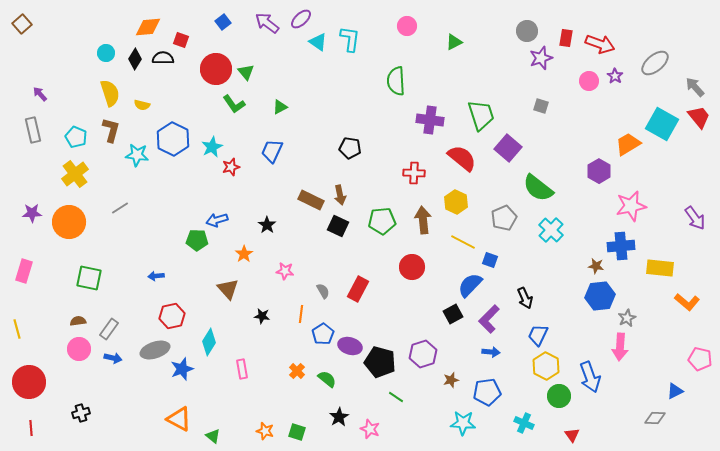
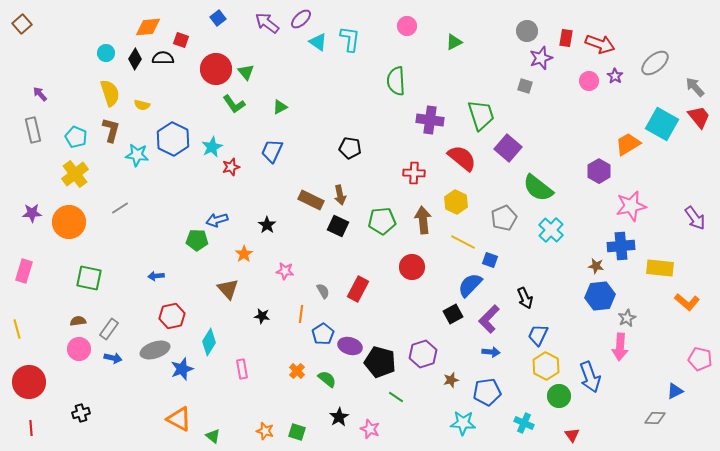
blue square at (223, 22): moved 5 px left, 4 px up
gray square at (541, 106): moved 16 px left, 20 px up
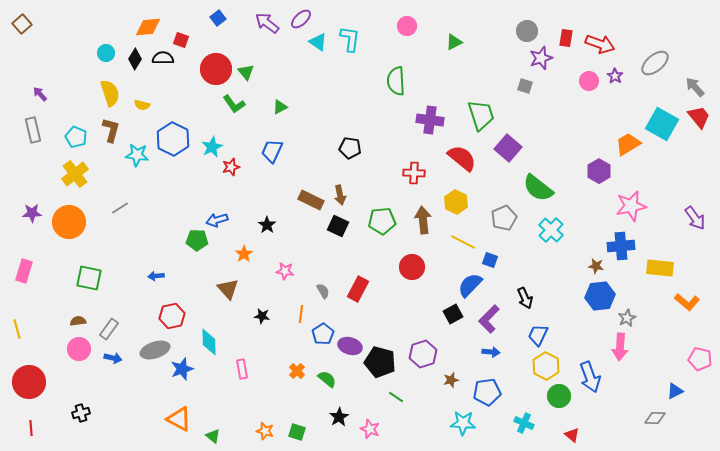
cyan diamond at (209, 342): rotated 32 degrees counterclockwise
red triangle at (572, 435): rotated 14 degrees counterclockwise
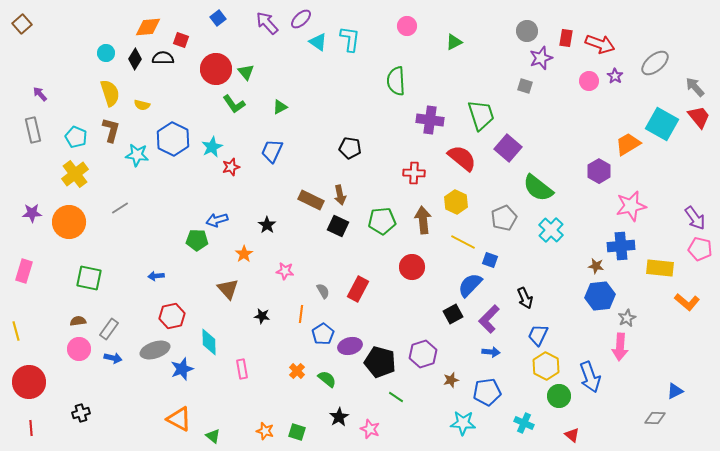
purple arrow at (267, 23): rotated 10 degrees clockwise
yellow line at (17, 329): moved 1 px left, 2 px down
purple ellipse at (350, 346): rotated 30 degrees counterclockwise
pink pentagon at (700, 359): moved 110 px up
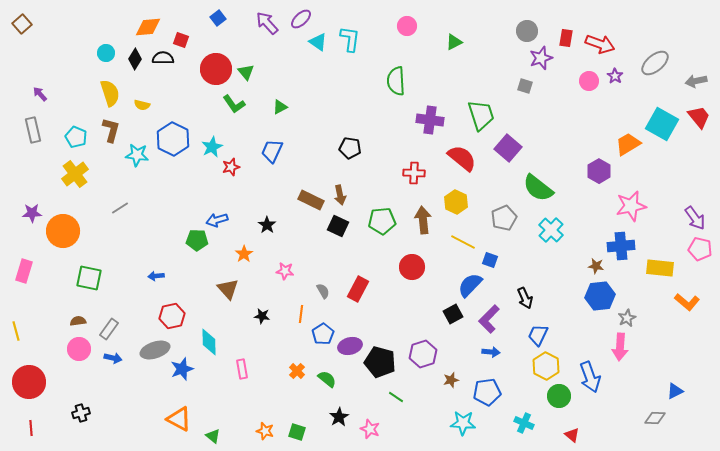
gray arrow at (695, 87): moved 1 px right, 6 px up; rotated 60 degrees counterclockwise
orange circle at (69, 222): moved 6 px left, 9 px down
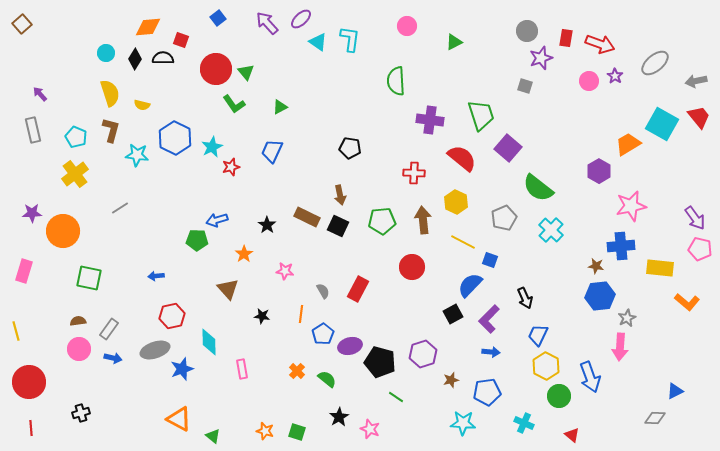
blue hexagon at (173, 139): moved 2 px right, 1 px up
brown rectangle at (311, 200): moved 4 px left, 17 px down
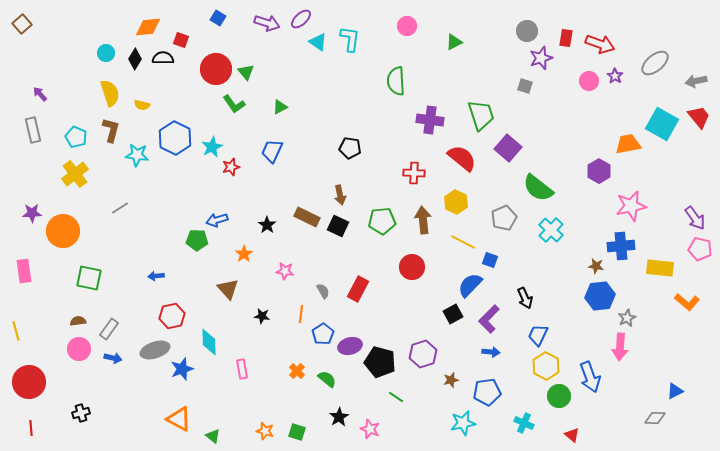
blue square at (218, 18): rotated 21 degrees counterclockwise
purple arrow at (267, 23): rotated 150 degrees clockwise
orange trapezoid at (628, 144): rotated 20 degrees clockwise
pink rectangle at (24, 271): rotated 25 degrees counterclockwise
cyan star at (463, 423): rotated 15 degrees counterclockwise
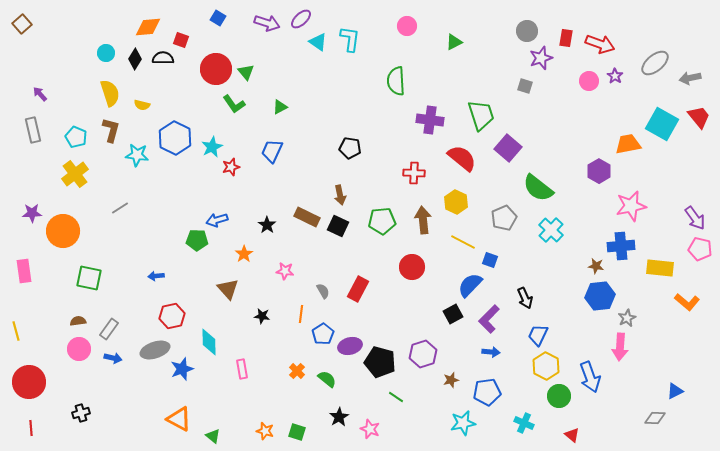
gray arrow at (696, 81): moved 6 px left, 3 px up
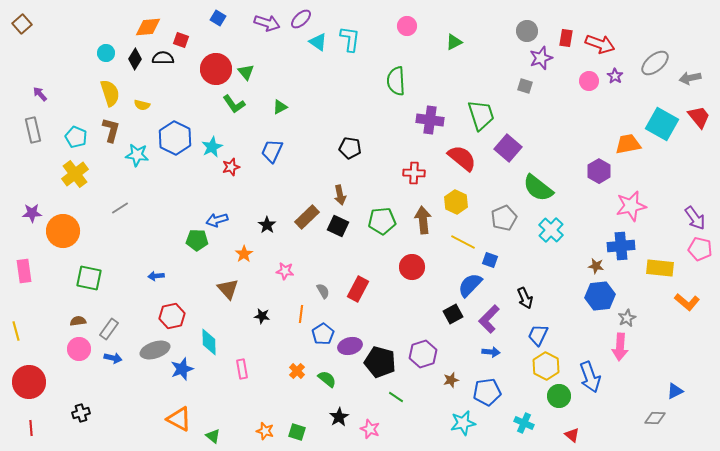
brown rectangle at (307, 217): rotated 70 degrees counterclockwise
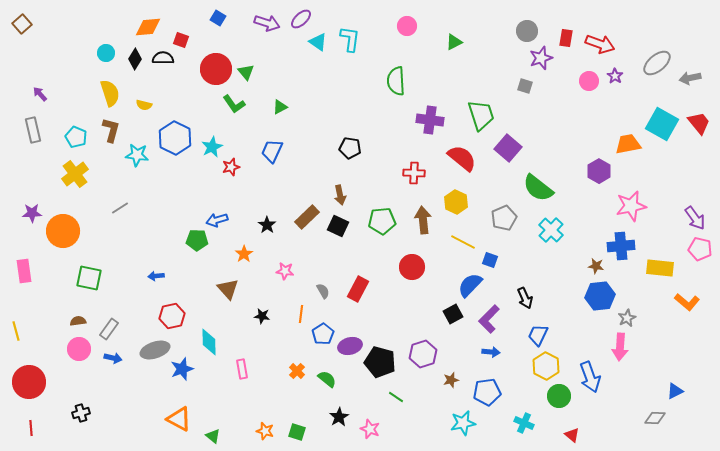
gray ellipse at (655, 63): moved 2 px right
yellow semicircle at (142, 105): moved 2 px right
red trapezoid at (699, 117): moved 6 px down
